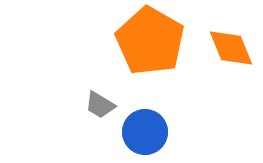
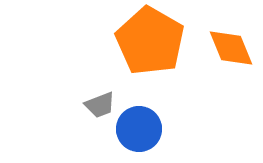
gray trapezoid: rotated 52 degrees counterclockwise
blue circle: moved 6 px left, 3 px up
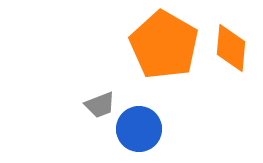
orange pentagon: moved 14 px right, 4 px down
orange diamond: rotated 27 degrees clockwise
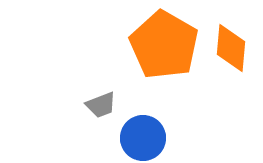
gray trapezoid: moved 1 px right
blue circle: moved 4 px right, 9 px down
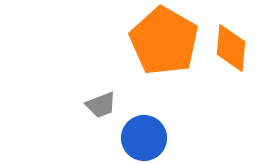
orange pentagon: moved 4 px up
blue circle: moved 1 px right
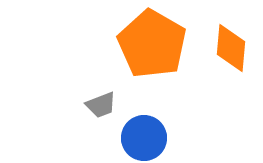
orange pentagon: moved 12 px left, 3 px down
